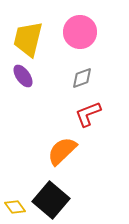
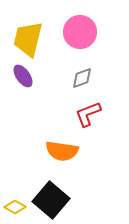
orange semicircle: rotated 128 degrees counterclockwise
yellow diamond: rotated 25 degrees counterclockwise
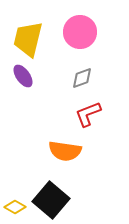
orange semicircle: moved 3 px right
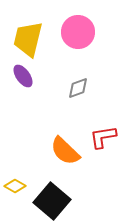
pink circle: moved 2 px left
gray diamond: moved 4 px left, 10 px down
red L-shape: moved 15 px right, 23 px down; rotated 12 degrees clockwise
orange semicircle: rotated 36 degrees clockwise
black square: moved 1 px right, 1 px down
yellow diamond: moved 21 px up
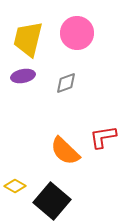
pink circle: moved 1 px left, 1 px down
purple ellipse: rotated 65 degrees counterclockwise
gray diamond: moved 12 px left, 5 px up
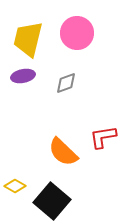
orange semicircle: moved 2 px left, 1 px down
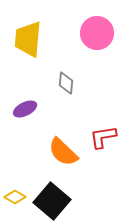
pink circle: moved 20 px right
yellow trapezoid: rotated 9 degrees counterclockwise
purple ellipse: moved 2 px right, 33 px down; rotated 15 degrees counterclockwise
gray diamond: rotated 65 degrees counterclockwise
yellow diamond: moved 11 px down
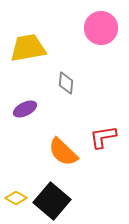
pink circle: moved 4 px right, 5 px up
yellow trapezoid: moved 9 px down; rotated 75 degrees clockwise
yellow diamond: moved 1 px right, 1 px down
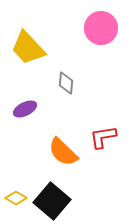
yellow trapezoid: rotated 123 degrees counterclockwise
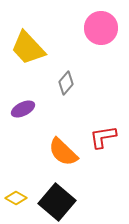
gray diamond: rotated 35 degrees clockwise
purple ellipse: moved 2 px left
black square: moved 5 px right, 1 px down
